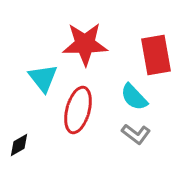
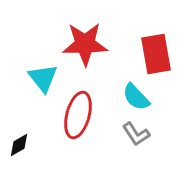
red rectangle: moved 1 px up
cyan semicircle: moved 2 px right
red ellipse: moved 5 px down
gray L-shape: rotated 20 degrees clockwise
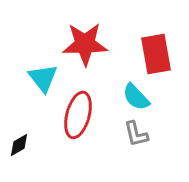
gray L-shape: rotated 20 degrees clockwise
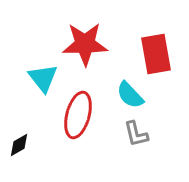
cyan semicircle: moved 6 px left, 2 px up
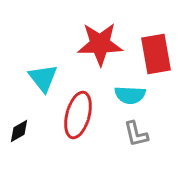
red star: moved 15 px right
cyan semicircle: rotated 44 degrees counterclockwise
black diamond: moved 14 px up
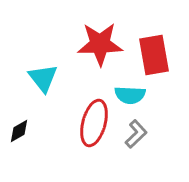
red rectangle: moved 2 px left, 1 px down
red ellipse: moved 16 px right, 8 px down
gray L-shape: rotated 120 degrees counterclockwise
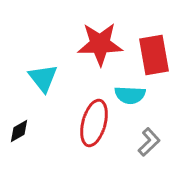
gray L-shape: moved 13 px right, 8 px down
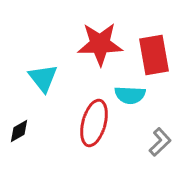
gray L-shape: moved 11 px right
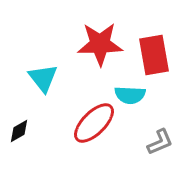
red ellipse: rotated 30 degrees clockwise
gray L-shape: rotated 20 degrees clockwise
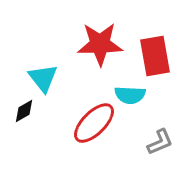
red rectangle: moved 1 px right, 1 px down
black diamond: moved 5 px right, 20 px up
